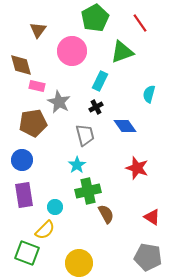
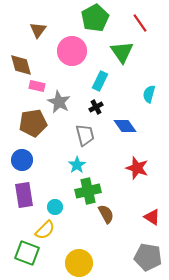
green triangle: rotated 45 degrees counterclockwise
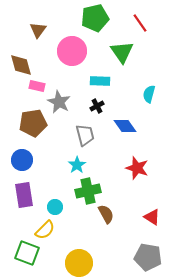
green pentagon: rotated 16 degrees clockwise
cyan rectangle: rotated 66 degrees clockwise
black cross: moved 1 px right, 1 px up
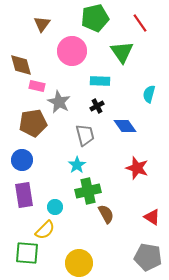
brown triangle: moved 4 px right, 6 px up
green square: rotated 15 degrees counterclockwise
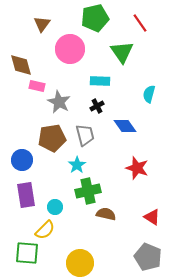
pink circle: moved 2 px left, 2 px up
brown pentagon: moved 19 px right, 15 px down
purple rectangle: moved 2 px right
brown semicircle: rotated 48 degrees counterclockwise
gray pentagon: rotated 12 degrees clockwise
yellow circle: moved 1 px right
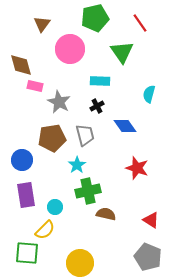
pink rectangle: moved 2 px left
red triangle: moved 1 px left, 3 px down
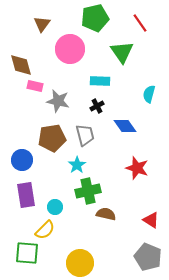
gray star: moved 1 px left, 1 px up; rotated 15 degrees counterclockwise
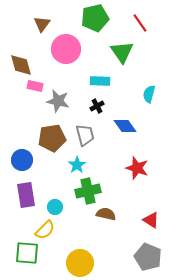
pink circle: moved 4 px left
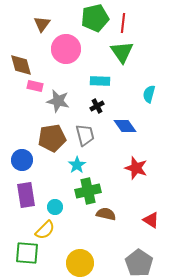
red line: moved 17 px left; rotated 42 degrees clockwise
red star: moved 1 px left
gray pentagon: moved 9 px left, 6 px down; rotated 12 degrees clockwise
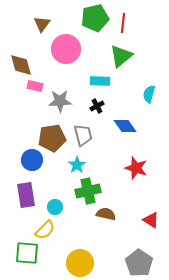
green triangle: moved 1 px left, 4 px down; rotated 25 degrees clockwise
gray star: moved 2 px right; rotated 15 degrees counterclockwise
gray trapezoid: moved 2 px left
blue circle: moved 10 px right
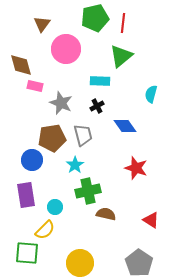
cyan semicircle: moved 2 px right
gray star: moved 1 px right, 2 px down; rotated 25 degrees clockwise
cyan star: moved 2 px left
